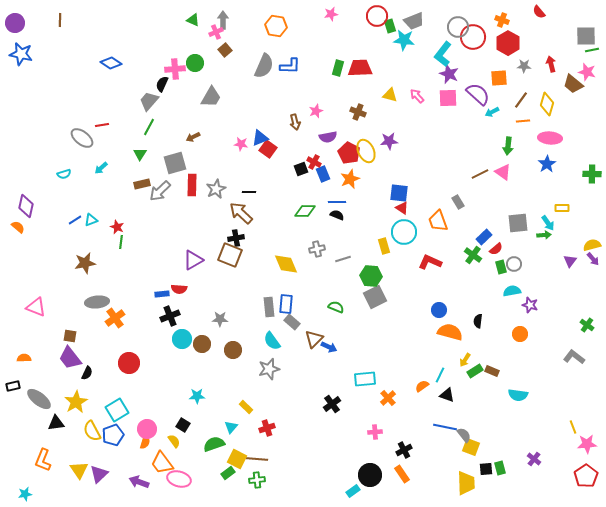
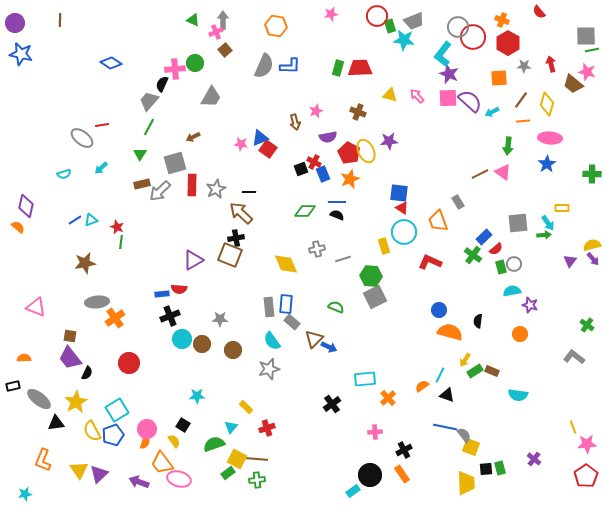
purple semicircle at (478, 94): moved 8 px left, 7 px down
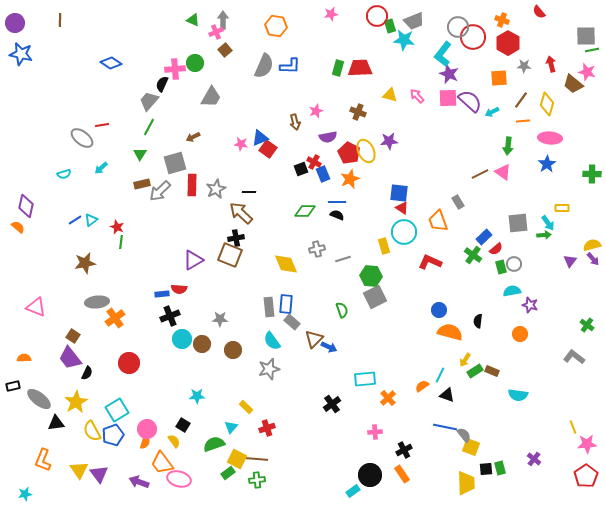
cyan triangle at (91, 220): rotated 16 degrees counterclockwise
green semicircle at (336, 307): moved 6 px right, 3 px down; rotated 49 degrees clockwise
brown square at (70, 336): moved 3 px right; rotated 24 degrees clockwise
purple triangle at (99, 474): rotated 24 degrees counterclockwise
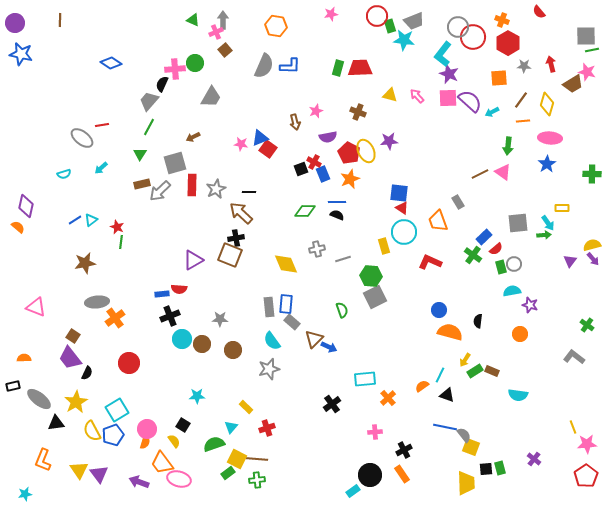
brown trapezoid at (573, 84): rotated 70 degrees counterclockwise
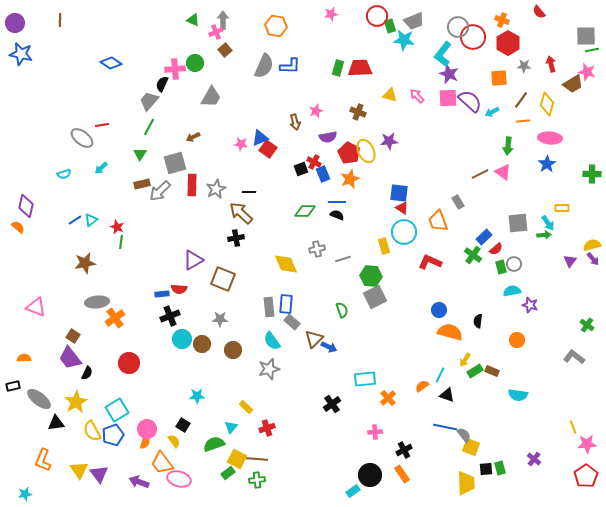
brown square at (230, 255): moved 7 px left, 24 px down
orange circle at (520, 334): moved 3 px left, 6 px down
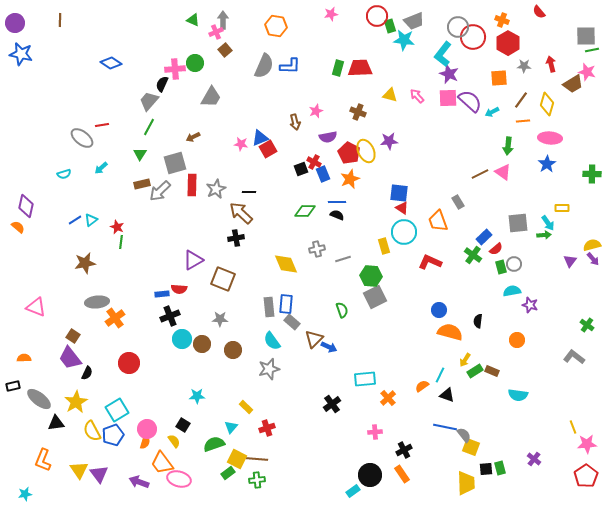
red square at (268, 149): rotated 24 degrees clockwise
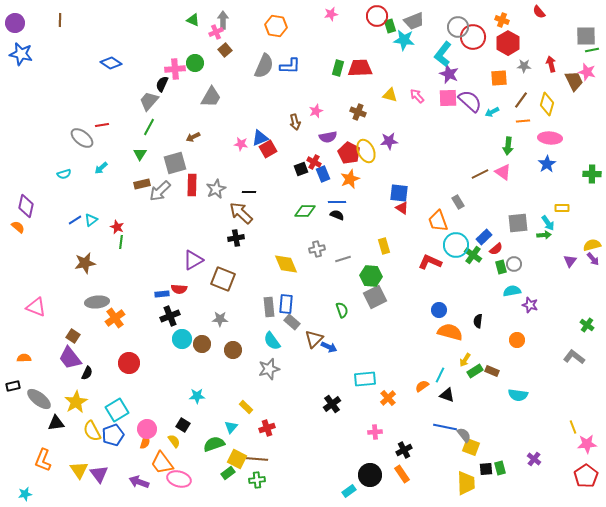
brown trapezoid at (573, 84): moved 1 px right, 3 px up; rotated 85 degrees counterclockwise
cyan circle at (404, 232): moved 52 px right, 13 px down
cyan rectangle at (353, 491): moved 4 px left
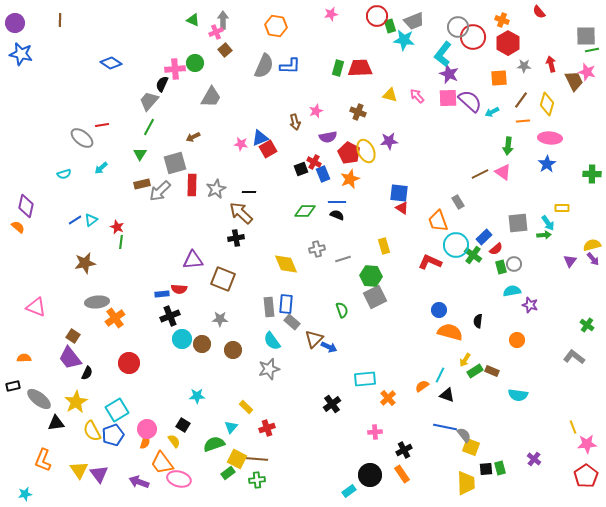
purple triangle at (193, 260): rotated 25 degrees clockwise
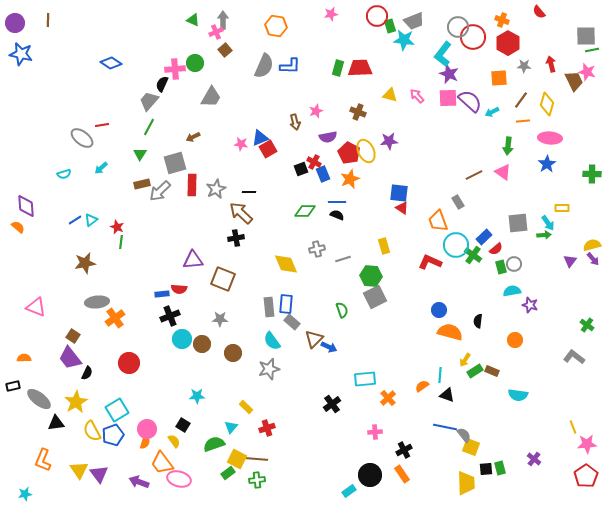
brown line at (60, 20): moved 12 px left
brown line at (480, 174): moved 6 px left, 1 px down
purple diamond at (26, 206): rotated 15 degrees counterclockwise
orange circle at (517, 340): moved 2 px left
brown circle at (233, 350): moved 3 px down
cyan line at (440, 375): rotated 21 degrees counterclockwise
